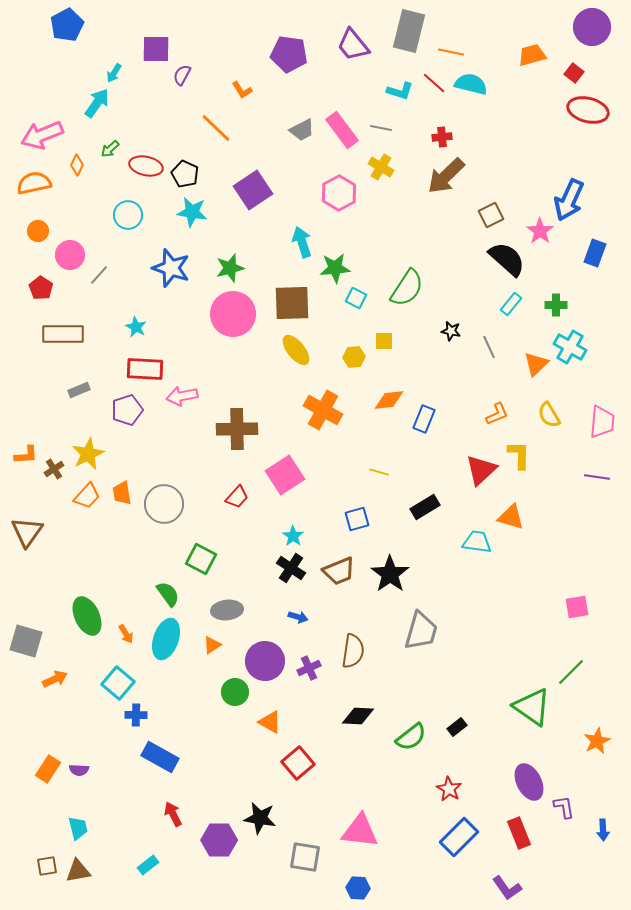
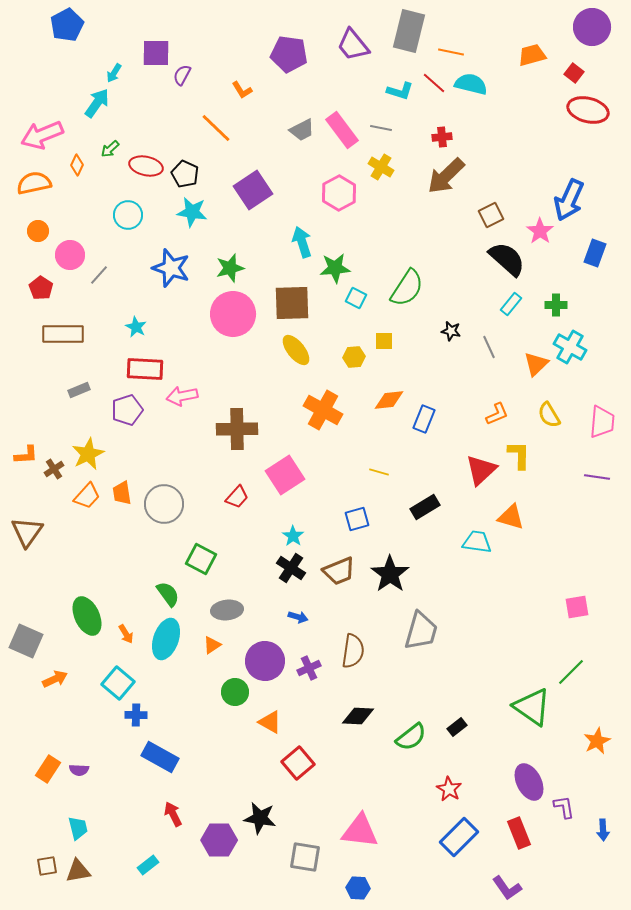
purple square at (156, 49): moved 4 px down
gray square at (26, 641): rotated 8 degrees clockwise
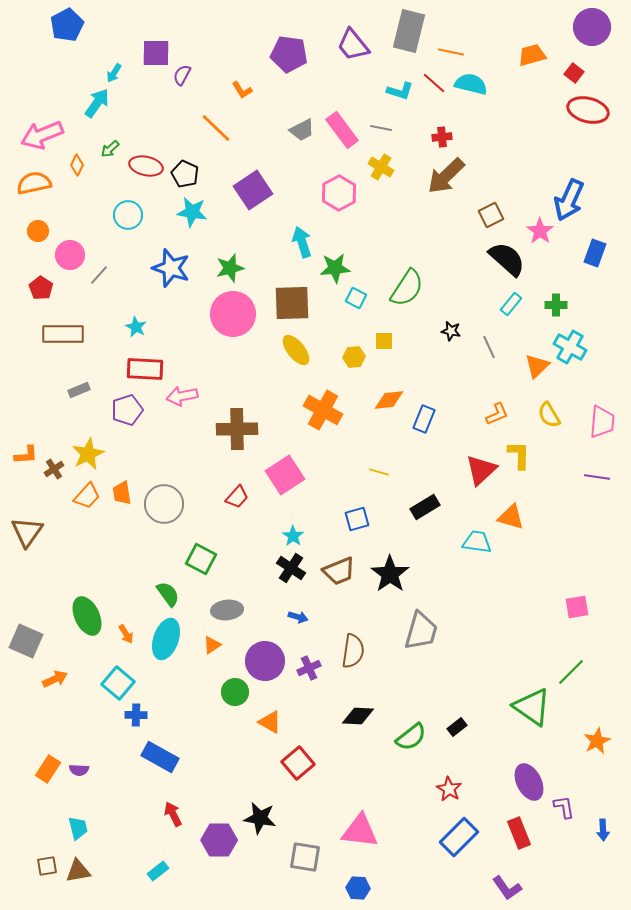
orange triangle at (536, 364): moved 1 px right, 2 px down
cyan rectangle at (148, 865): moved 10 px right, 6 px down
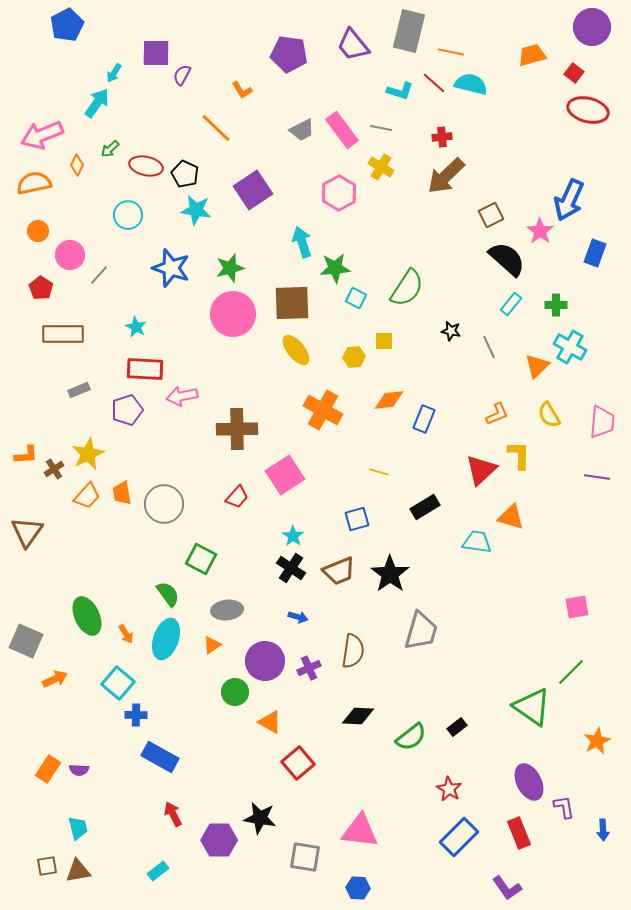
cyan star at (192, 212): moved 4 px right, 2 px up
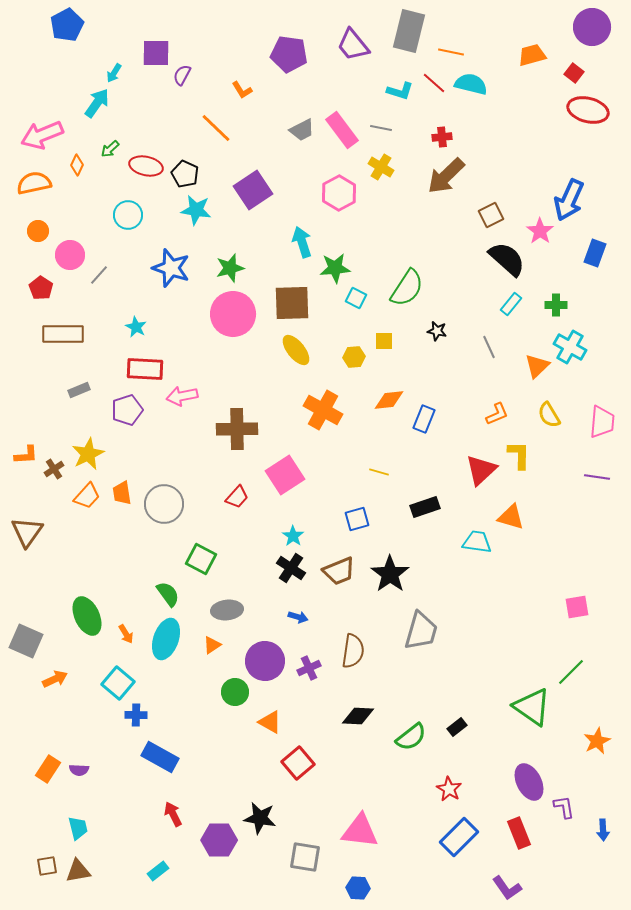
black star at (451, 331): moved 14 px left
black rectangle at (425, 507): rotated 12 degrees clockwise
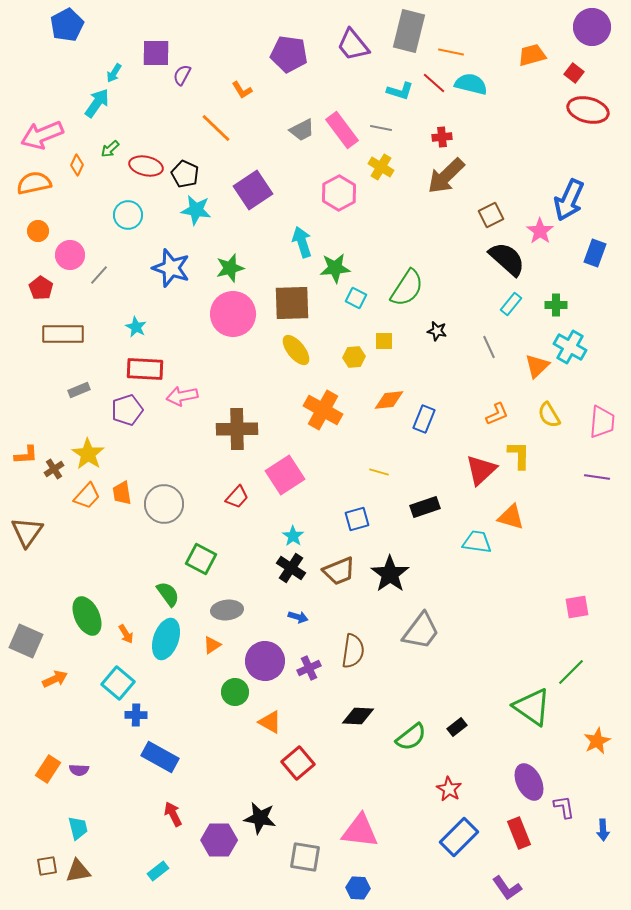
yellow star at (88, 454): rotated 12 degrees counterclockwise
gray trapezoid at (421, 631): rotated 21 degrees clockwise
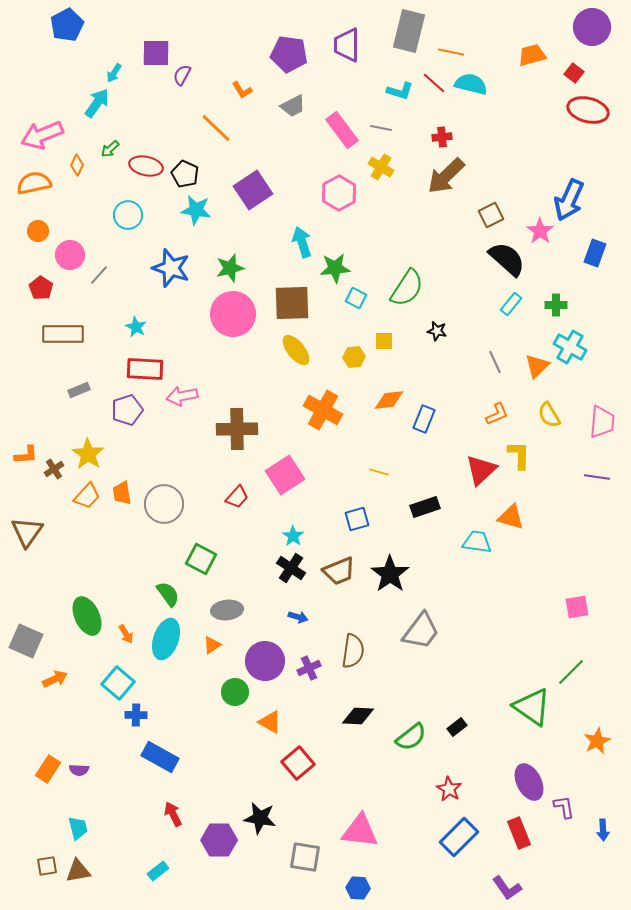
purple trapezoid at (353, 45): moved 6 px left; rotated 39 degrees clockwise
gray trapezoid at (302, 130): moved 9 px left, 24 px up
gray line at (489, 347): moved 6 px right, 15 px down
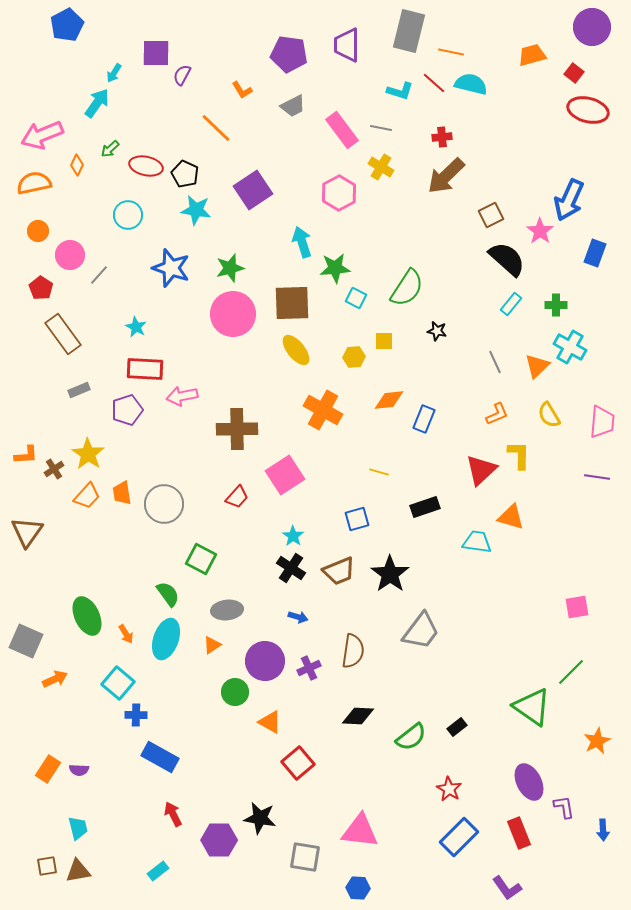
brown rectangle at (63, 334): rotated 54 degrees clockwise
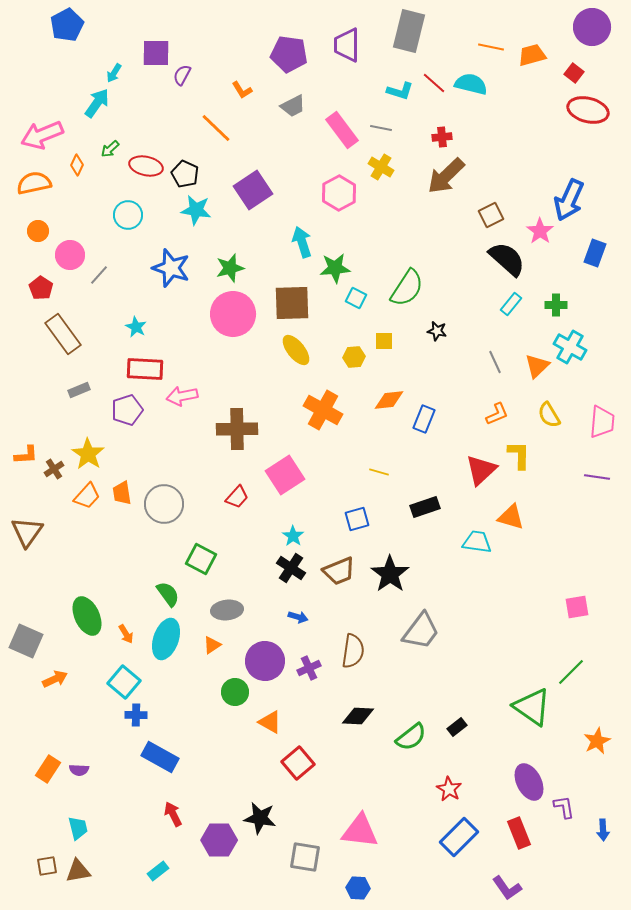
orange line at (451, 52): moved 40 px right, 5 px up
cyan square at (118, 683): moved 6 px right, 1 px up
